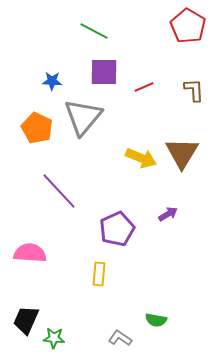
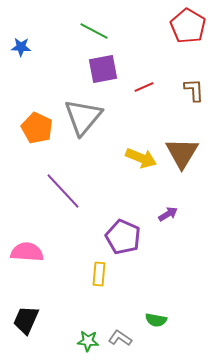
purple square: moved 1 px left, 3 px up; rotated 12 degrees counterclockwise
blue star: moved 31 px left, 34 px up
purple line: moved 4 px right
purple pentagon: moved 6 px right, 8 px down; rotated 24 degrees counterclockwise
pink semicircle: moved 3 px left, 1 px up
green star: moved 34 px right, 3 px down
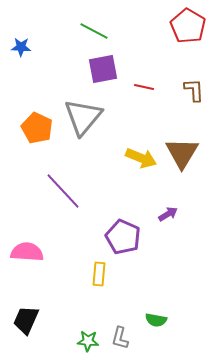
red line: rotated 36 degrees clockwise
gray L-shape: rotated 110 degrees counterclockwise
